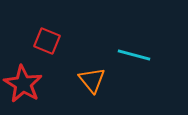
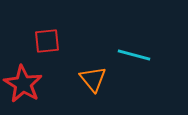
red square: rotated 28 degrees counterclockwise
orange triangle: moved 1 px right, 1 px up
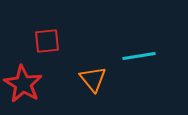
cyan line: moved 5 px right, 1 px down; rotated 24 degrees counterclockwise
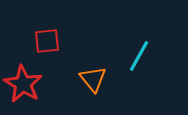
cyan line: rotated 52 degrees counterclockwise
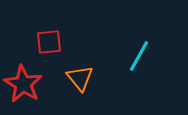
red square: moved 2 px right, 1 px down
orange triangle: moved 13 px left, 1 px up
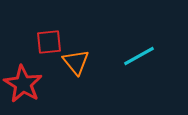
cyan line: rotated 32 degrees clockwise
orange triangle: moved 4 px left, 16 px up
